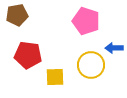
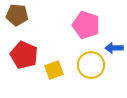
brown pentagon: rotated 15 degrees clockwise
pink pentagon: moved 4 px down
red pentagon: moved 4 px left; rotated 16 degrees clockwise
yellow square: moved 1 px left, 7 px up; rotated 18 degrees counterclockwise
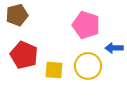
brown pentagon: rotated 20 degrees counterclockwise
yellow circle: moved 3 px left, 1 px down
yellow square: rotated 24 degrees clockwise
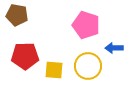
brown pentagon: rotated 25 degrees clockwise
red pentagon: moved 1 px right, 1 px down; rotated 24 degrees counterclockwise
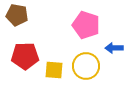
yellow circle: moved 2 px left
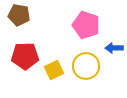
brown pentagon: moved 2 px right
yellow square: rotated 30 degrees counterclockwise
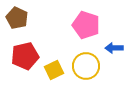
brown pentagon: moved 2 px left, 3 px down; rotated 15 degrees clockwise
red pentagon: rotated 12 degrees counterclockwise
